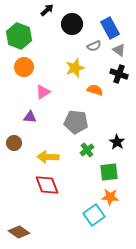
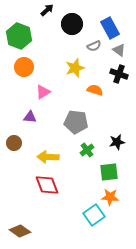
black star: rotated 28 degrees clockwise
brown diamond: moved 1 px right, 1 px up
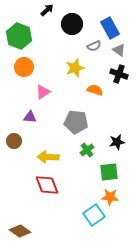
brown circle: moved 2 px up
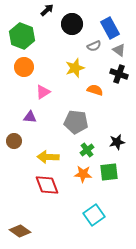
green hexagon: moved 3 px right
orange star: moved 27 px left, 23 px up
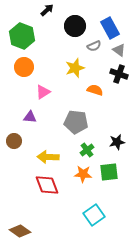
black circle: moved 3 px right, 2 px down
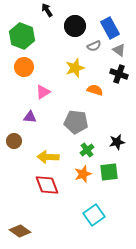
black arrow: rotated 80 degrees counterclockwise
orange star: rotated 24 degrees counterclockwise
